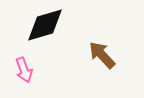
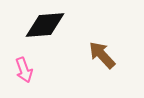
black diamond: rotated 12 degrees clockwise
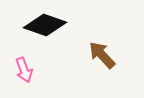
black diamond: rotated 24 degrees clockwise
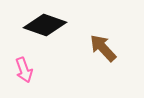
brown arrow: moved 1 px right, 7 px up
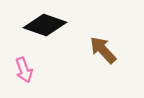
brown arrow: moved 2 px down
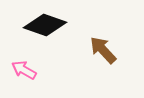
pink arrow: rotated 140 degrees clockwise
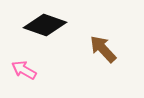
brown arrow: moved 1 px up
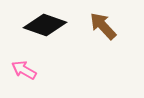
brown arrow: moved 23 px up
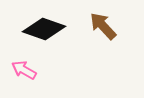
black diamond: moved 1 px left, 4 px down
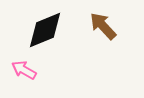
black diamond: moved 1 px right, 1 px down; rotated 42 degrees counterclockwise
